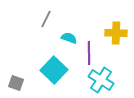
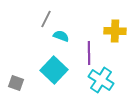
yellow cross: moved 1 px left, 2 px up
cyan semicircle: moved 8 px left, 2 px up
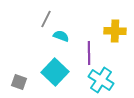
cyan square: moved 1 px right, 2 px down
gray square: moved 3 px right, 1 px up
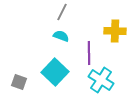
gray line: moved 16 px right, 7 px up
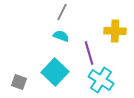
purple line: rotated 15 degrees counterclockwise
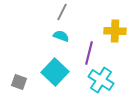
purple line: rotated 30 degrees clockwise
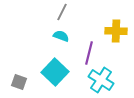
yellow cross: moved 1 px right
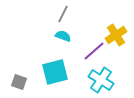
gray line: moved 1 px right, 2 px down
yellow cross: moved 4 px down; rotated 35 degrees counterclockwise
cyan semicircle: moved 2 px right
purple line: moved 5 px right, 2 px up; rotated 35 degrees clockwise
cyan square: rotated 32 degrees clockwise
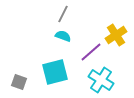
purple line: moved 3 px left, 1 px down
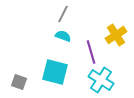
purple line: rotated 65 degrees counterclockwise
cyan square: rotated 28 degrees clockwise
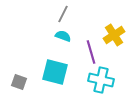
yellow cross: moved 2 px left
cyan cross: rotated 20 degrees counterclockwise
